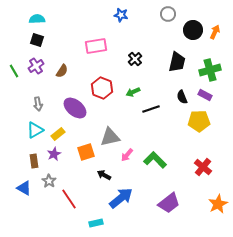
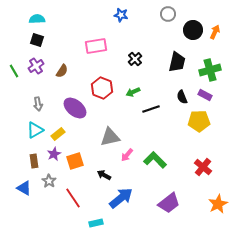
orange square: moved 11 px left, 9 px down
red line: moved 4 px right, 1 px up
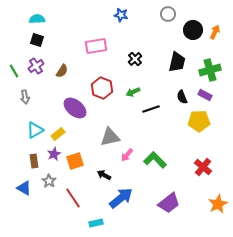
gray arrow: moved 13 px left, 7 px up
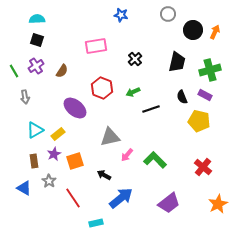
yellow pentagon: rotated 15 degrees clockwise
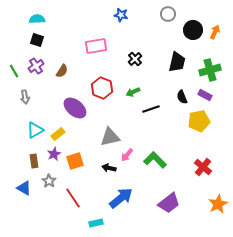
yellow pentagon: rotated 25 degrees counterclockwise
black arrow: moved 5 px right, 7 px up; rotated 16 degrees counterclockwise
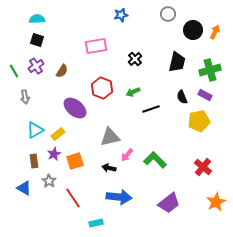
blue star: rotated 24 degrees counterclockwise
blue arrow: moved 2 px left, 1 px up; rotated 45 degrees clockwise
orange star: moved 2 px left, 2 px up
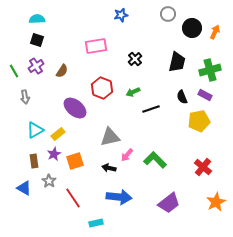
black circle: moved 1 px left, 2 px up
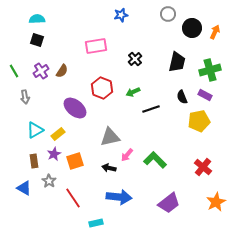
purple cross: moved 5 px right, 5 px down
